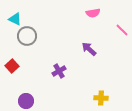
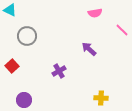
pink semicircle: moved 2 px right
cyan triangle: moved 5 px left, 9 px up
purple circle: moved 2 px left, 1 px up
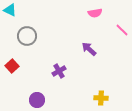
purple circle: moved 13 px right
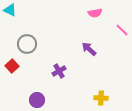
gray circle: moved 8 px down
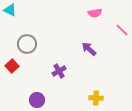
yellow cross: moved 5 px left
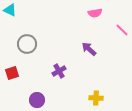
red square: moved 7 px down; rotated 24 degrees clockwise
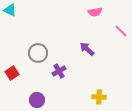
pink semicircle: moved 1 px up
pink line: moved 1 px left, 1 px down
gray circle: moved 11 px right, 9 px down
purple arrow: moved 2 px left
red square: rotated 16 degrees counterclockwise
yellow cross: moved 3 px right, 1 px up
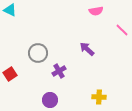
pink semicircle: moved 1 px right, 1 px up
pink line: moved 1 px right, 1 px up
red square: moved 2 px left, 1 px down
purple circle: moved 13 px right
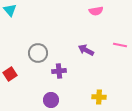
cyan triangle: rotated 24 degrees clockwise
pink line: moved 2 px left, 15 px down; rotated 32 degrees counterclockwise
purple arrow: moved 1 px left, 1 px down; rotated 14 degrees counterclockwise
purple cross: rotated 24 degrees clockwise
purple circle: moved 1 px right
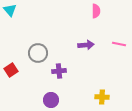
pink semicircle: rotated 80 degrees counterclockwise
pink line: moved 1 px left, 1 px up
purple arrow: moved 5 px up; rotated 147 degrees clockwise
red square: moved 1 px right, 4 px up
yellow cross: moved 3 px right
